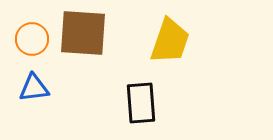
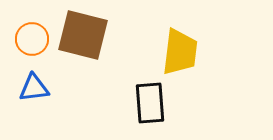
brown square: moved 2 px down; rotated 10 degrees clockwise
yellow trapezoid: moved 10 px right, 11 px down; rotated 12 degrees counterclockwise
black rectangle: moved 9 px right
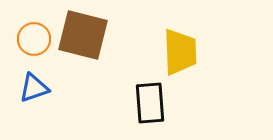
orange circle: moved 2 px right
yellow trapezoid: rotated 9 degrees counterclockwise
blue triangle: rotated 12 degrees counterclockwise
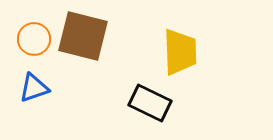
brown square: moved 1 px down
black rectangle: rotated 60 degrees counterclockwise
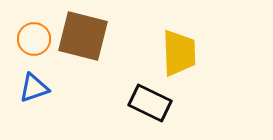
yellow trapezoid: moved 1 px left, 1 px down
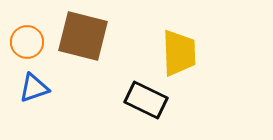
orange circle: moved 7 px left, 3 px down
black rectangle: moved 4 px left, 3 px up
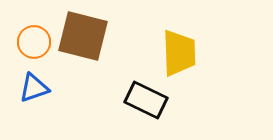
orange circle: moved 7 px right
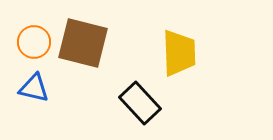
brown square: moved 7 px down
blue triangle: rotated 32 degrees clockwise
black rectangle: moved 6 px left, 3 px down; rotated 21 degrees clockwise
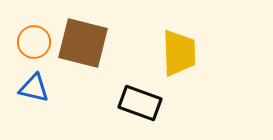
black rectangle: rotated 27 degrees counterclockwise
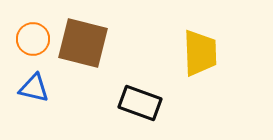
orange circle: moved 1 px left, 3 px up
yellow trapezoid: moved 21 px right
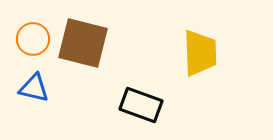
black rectangle: moved 1 px right, 2 px down
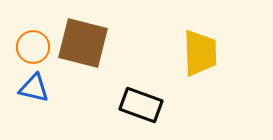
orange circle: moved 8 px down
